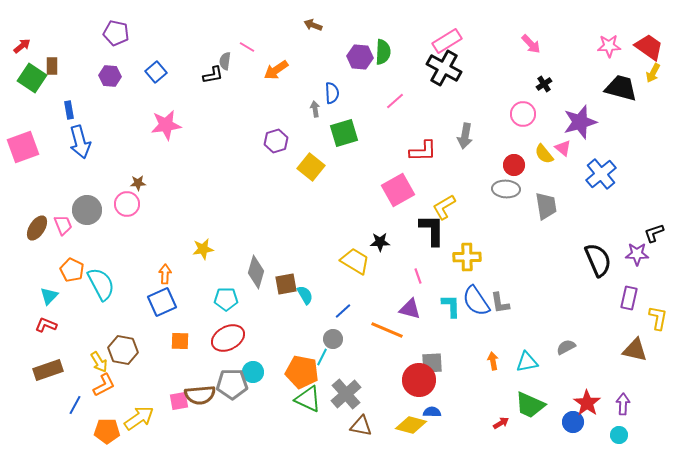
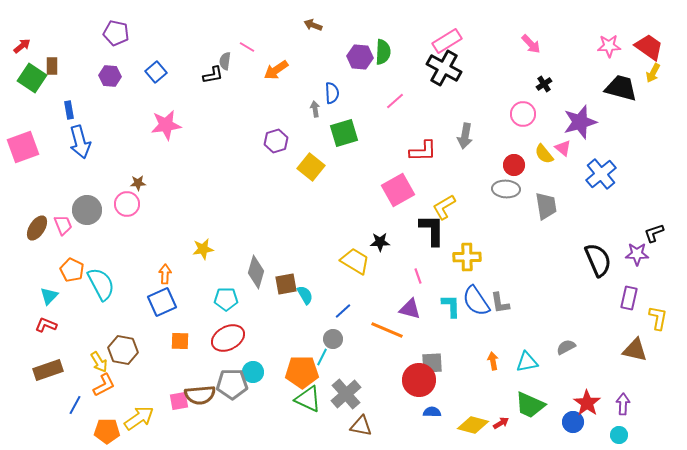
orange pentagon at (302, 372): rotated 12 degrees counterclockwise
yellow diamond at (411, 425): moved 62 px right
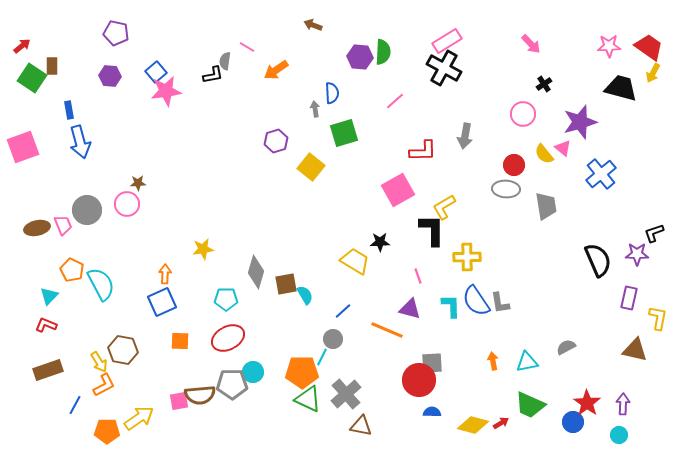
pink star at (166, 125): moved 34 px up
brown ellipse at (37, 228): rotated 45 degrees clockwise
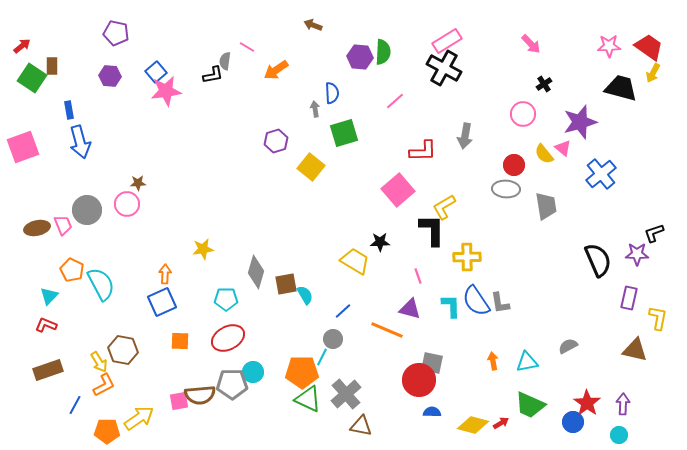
pink square at (398, 190): rotated 12 degrees counterclockwise
gray semicircle at (566, 347): moved 2 px right, 1 px up
gray square at (432, 363): rotated 15 degrees clockwise
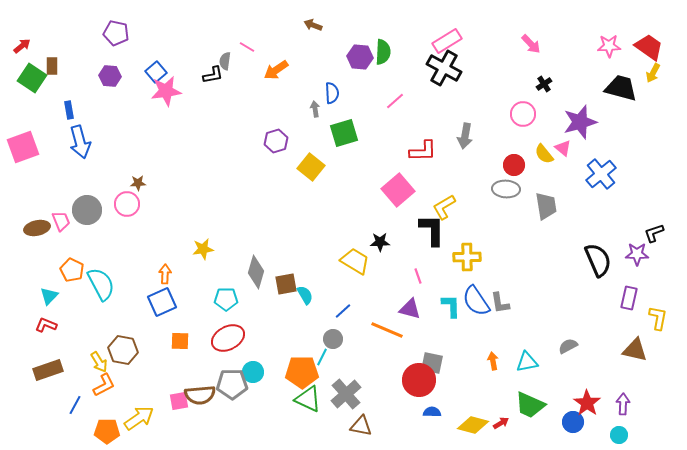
pink trapezoid at (63, 225): moved 2 px left, 4 px up
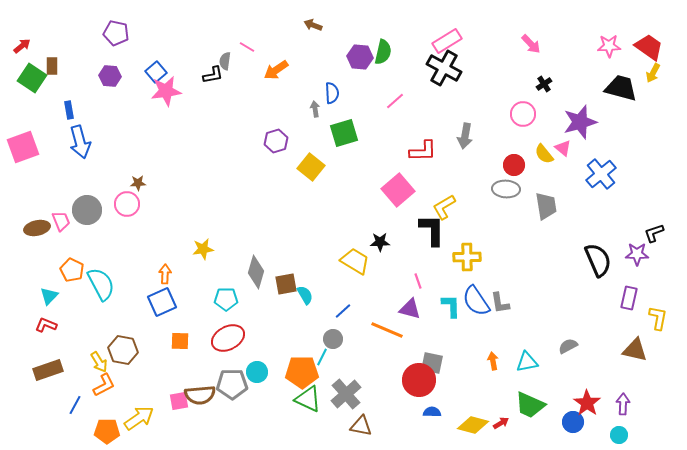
green semicircle at (383, 52): rotated 10 degrees clockwise
pink line at (418, 276): moved 5 px down
cyan circle at (253, 372): moved 4 px right
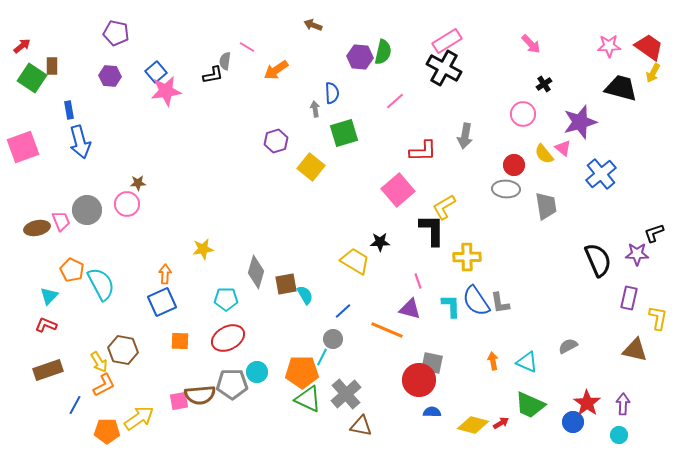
cyan triangle at (527, 362): rotated 35 degrees clockwise
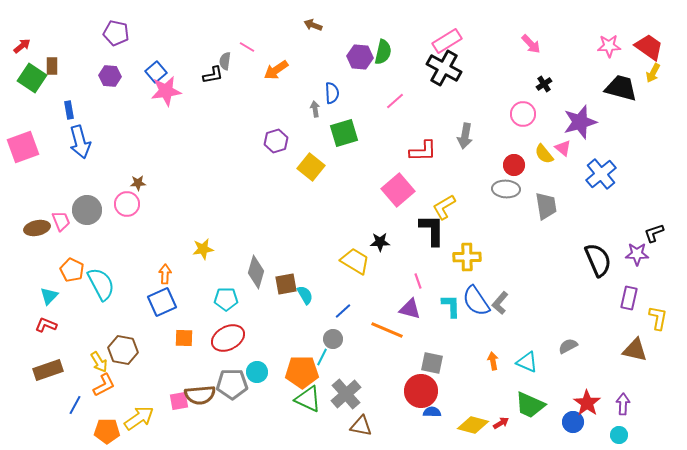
gray L-shape at (500, 303): rotated 50 degrees clockwise
orange square at (180, 341): moved 4 px right, 3 px up
red circle at (419, 380): moved 2 px right, 11 px down
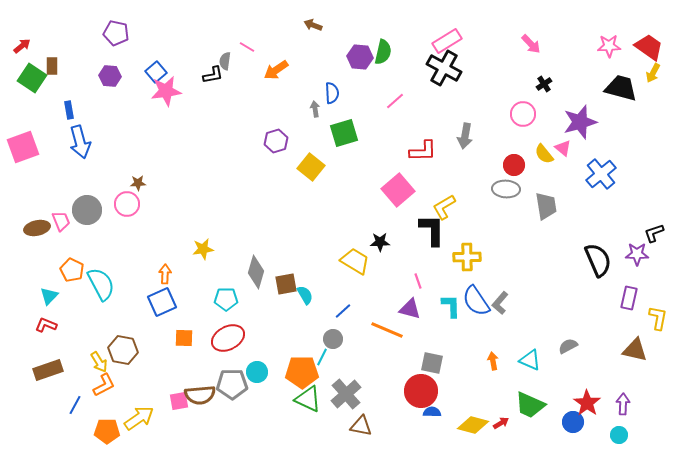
cyan triangle at (527, 362): moved 3 px right, 2 px up
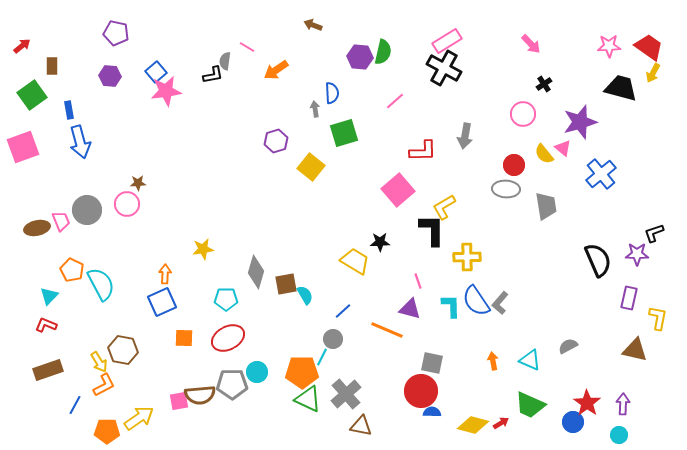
green square at (32, 78): moved 17 px down; rotated 20 degrees clockwise
